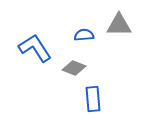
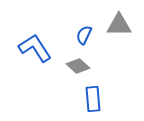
blue semicircle: rotated 60 degrees counterclockwise
gray diamond: moved 4 px right, 2 px up; rotated 20 degrees clockwise
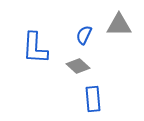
blue L-shape: rotated 144 degrees counterclockwise
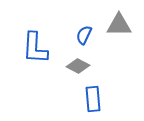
gray diamond: rotated 15 degrees counterclockwise
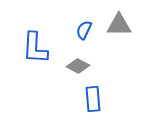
blue semicircle: moved 5 px up
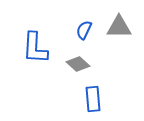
gray triangle: moved 2 px down
gray diamond: moved 2 px up; rotated 15 degrees clockwise
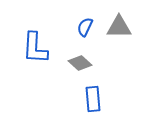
blue semicircle: moved 1 px right, 3 px up
gray diamond: moved 2 px right, 1 px up
